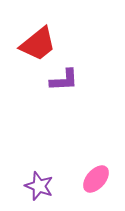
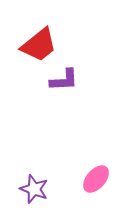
red trapezoid: moved 1 px right, 1 px down
purple star: moved 5 px left, 3 px down
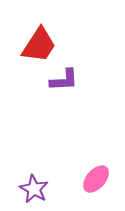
red trapezoid: rotated 18 degrees counterclockwise
purple star: rotated 8 degrees clockwise
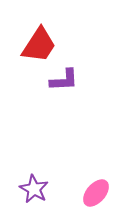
pink ellipse: moved 14 px down
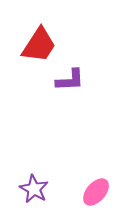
purple L-shape: moved 6 px right
pink ellipse: moved 1 px up
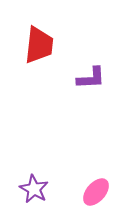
red trapezoid: rotated 27 degrees counterclockwise
purple L-shape: moved 21 px right, 2 px up
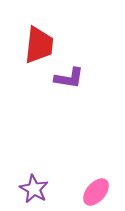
purple L-shape: moved 22 px left; rotated 12 degrees clockwise
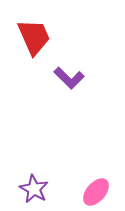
red trapezoid: moved 5 px left, 8 px up; rotated 30 degrees counterclockwise
purple L-shape: rotated 36 degrees clockwise
